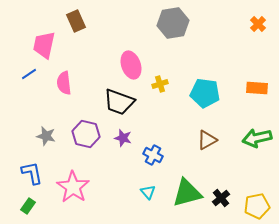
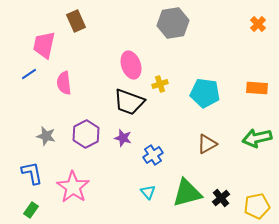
black trapezoid: moved 10 px right
purple hexagon: rotated 20 degrees clockwise
brown triangle: moved 4 px down
blue cross: rotated 30 degrees clockwise
green rectangle: moved 3 px right, 4 px down
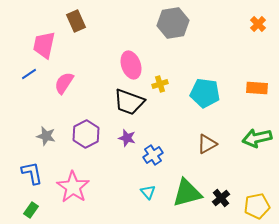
pink semicircle: rotated 40 degrees clockwise
purple star: moved 4 px right
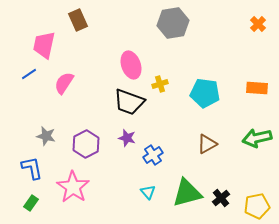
brown rectangle: moved 2 px right, 1 px up
purple hexagon: moved 10 px down
blue L-shape: moved 5 px up
green rectangle: moved 7 px up
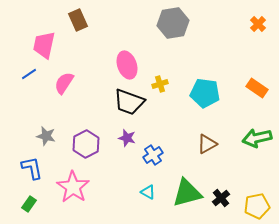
pink ellipse: moved 4 px left
orange rectangle: rotated 30 degrees clockwise
cyan triangle: rotated 21 degrees counterclockwise
green rectangle: moved 2 px left, 1 px down
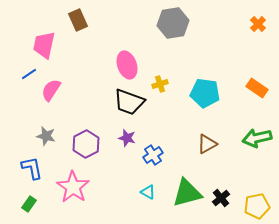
pink semicircle: moved 13 px left, 7 px down
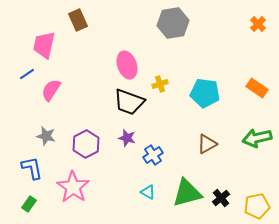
blue line: moved 2 px left
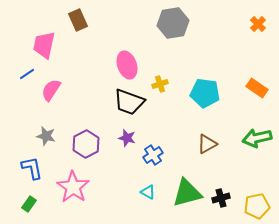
black cross: rotated 24 degrees clockwise
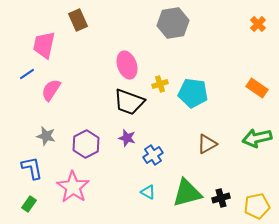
cyan pentagon: moved 12 px left
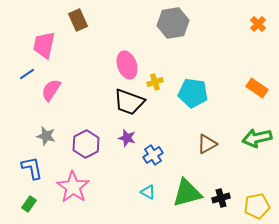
yellow cross: moved 5 px left, 2 px up
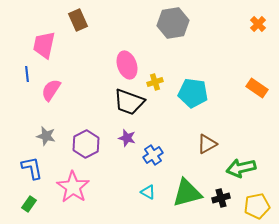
blue line: rotated 63 degrees counterclockwise
green arrow: moved 16 px left, 30 px down
